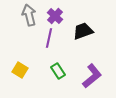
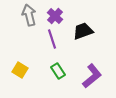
purple line: moved 3 px right, 1 px down; rotated 30 degrees counterclockwise
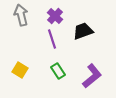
gray arrow: moved 8 px left
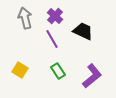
gray arrow: moved 4 px right, 3 px down
black trapezoid: rotated 45 degrees clockwise
purple line: rotated 12 degrees counterclockwise
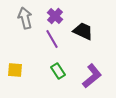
yellow square: moved 5 px left; rotated 28 degrees counterclockwise
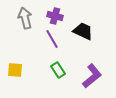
purple cross: rotated 28 degrees counterclockwise
green rectangle: moved 1 px up
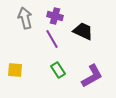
purple L-shape: rotated 10 degrees clockwise
